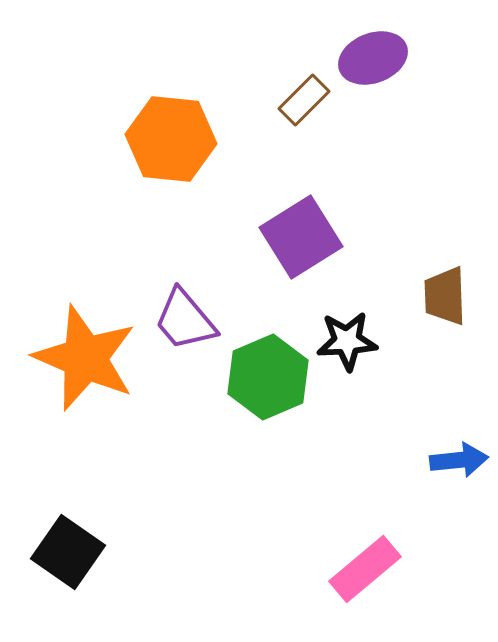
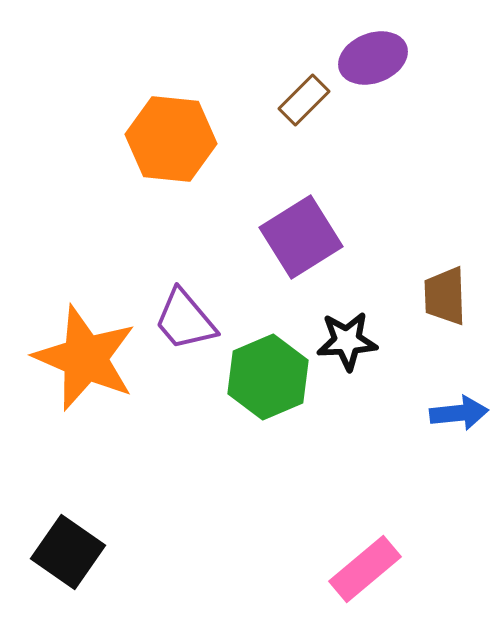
blue arrow: moved 47 px up
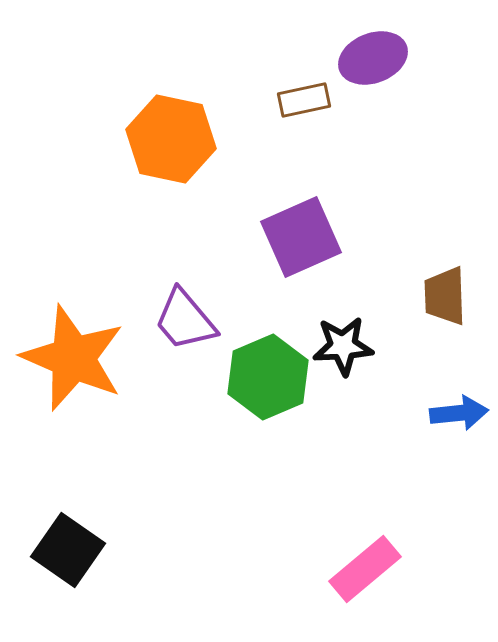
brown rectangle: rotated 33 degrees clockwise
orange hexagon: rotated 6 degrees clockwise
purple square: rotated 8 degrees clockwise
black star: moved 4 px left, 5 px down
orange star: moved 12 px left
black square: moved 2 px up
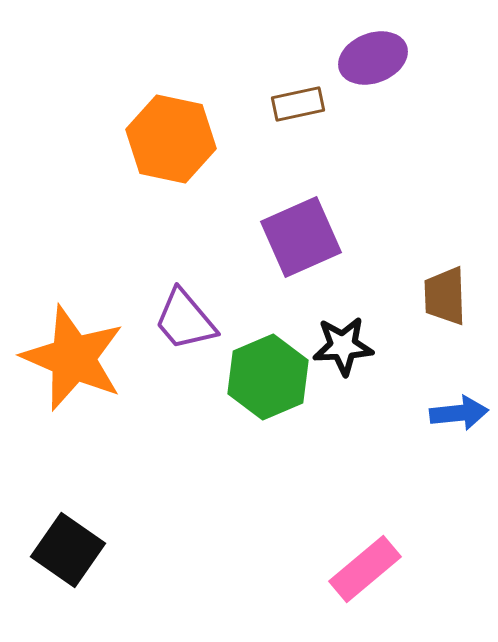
brown rectangle: moved 6 px left, 4 px down
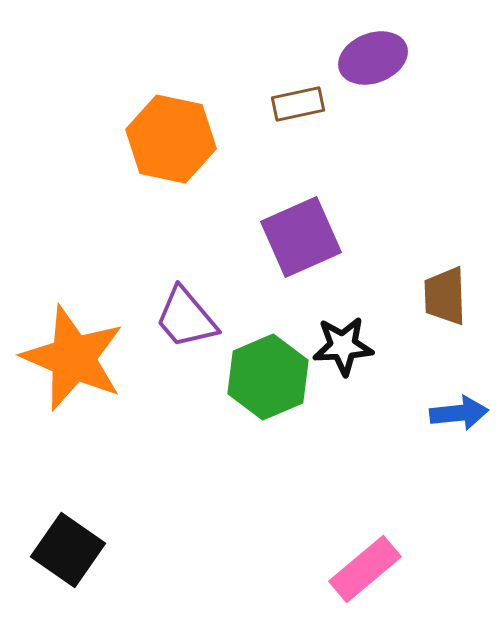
purple trapezoid: moved 1 px right, 2 px up
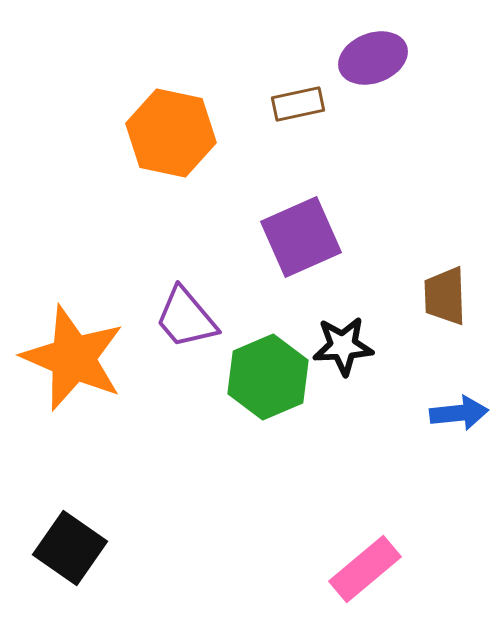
orange hexagon: moved 6 px up
black square: moved 2 px right, 2 px up
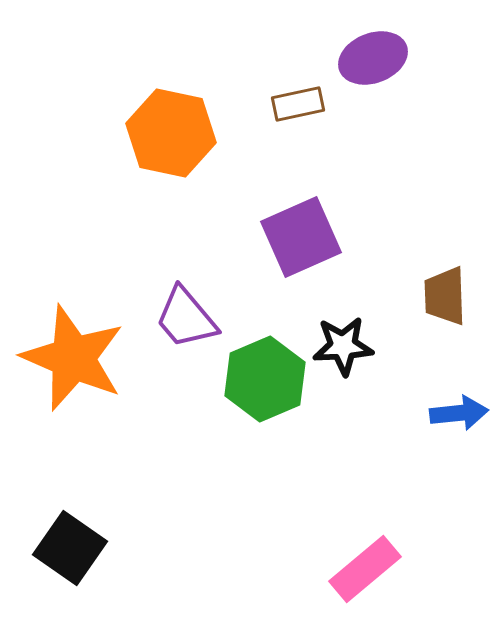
green hexagon: moved 3 px left, 2 px down
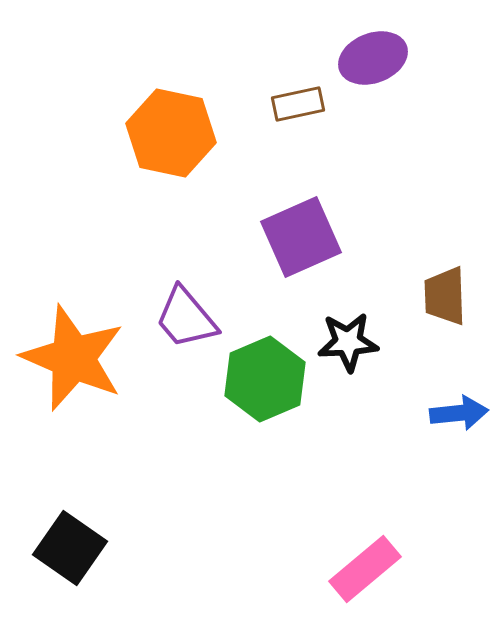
black star: moved 5 px right, 4 px up
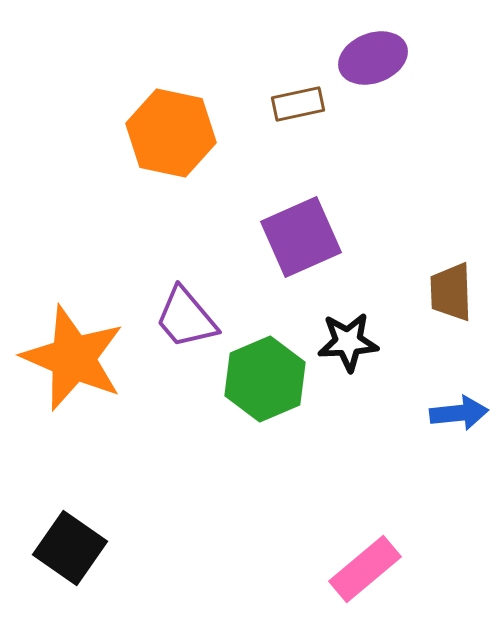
brown trapezoid: moved 6 px right, 4 px up
